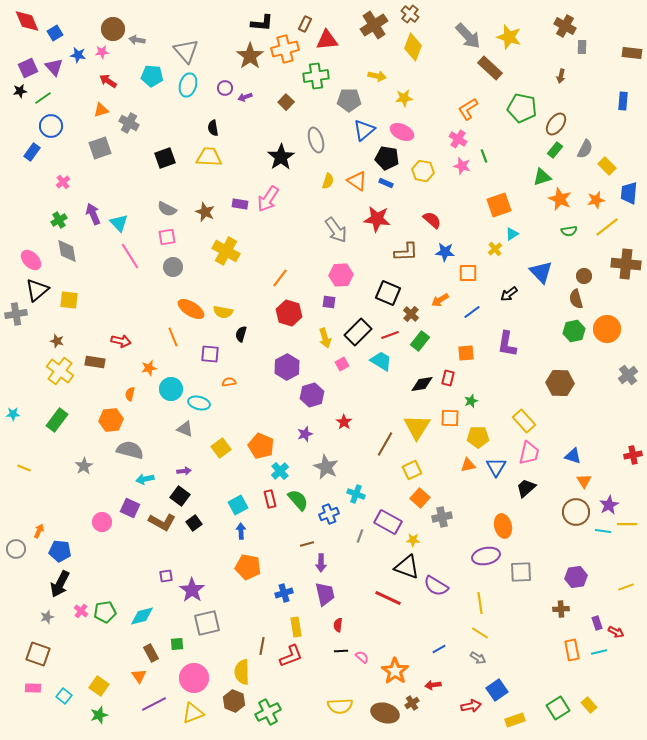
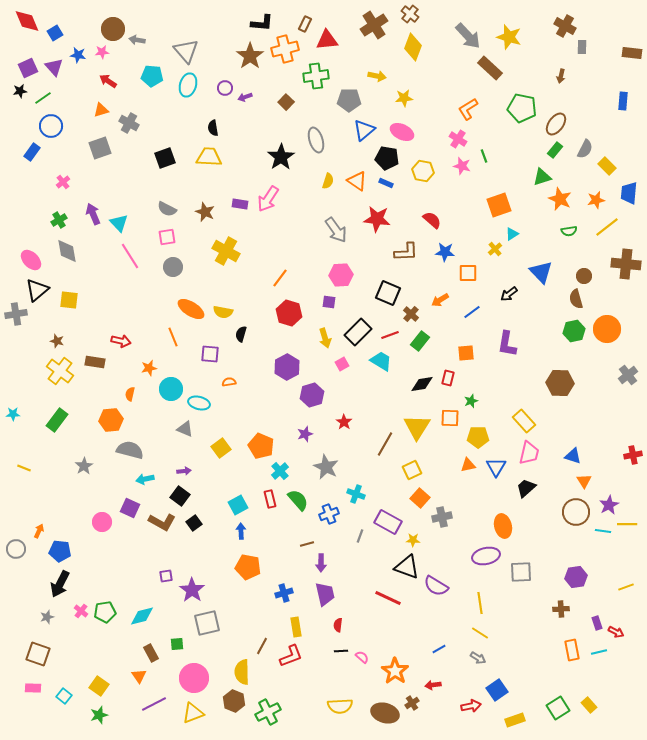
brown line at (262, 646): rotated 18 degrees clockwise
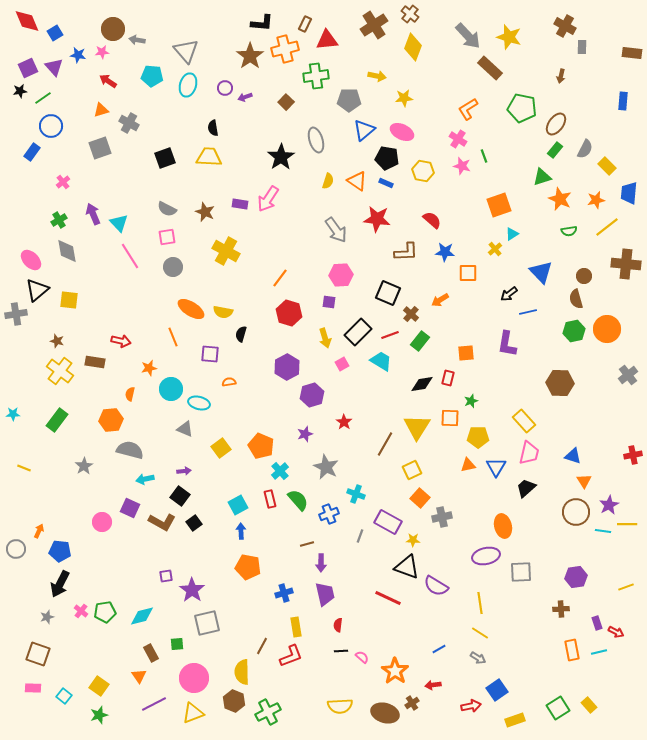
blue line at (472, 312): moved 56 px right; rotated 24 degrees clockwise
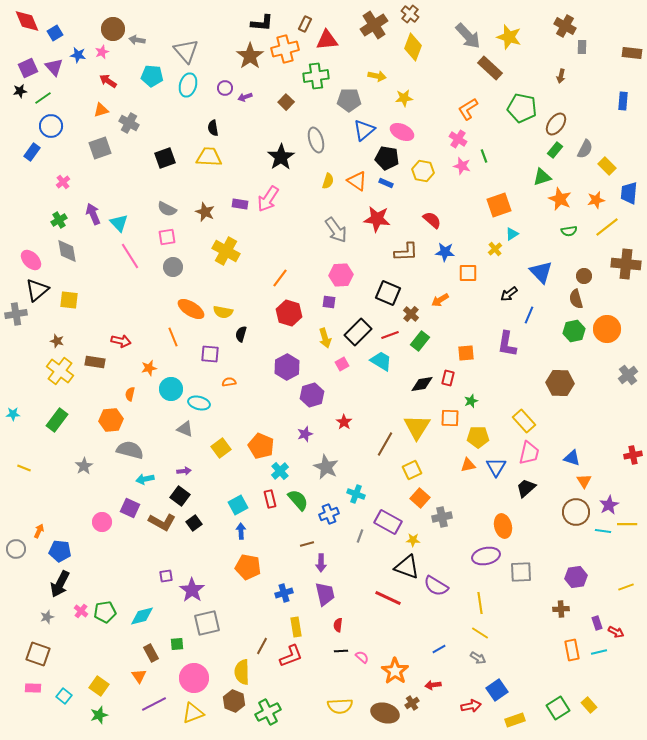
pink star at (102, 52): rotated 16 degrees counterclockwise
blue line at (528, 312): moved 1 px right, 3 px down; rotated 54 degrees counterclockwise
blue triangle at (573, 456): moved 1 px left, 2 px down
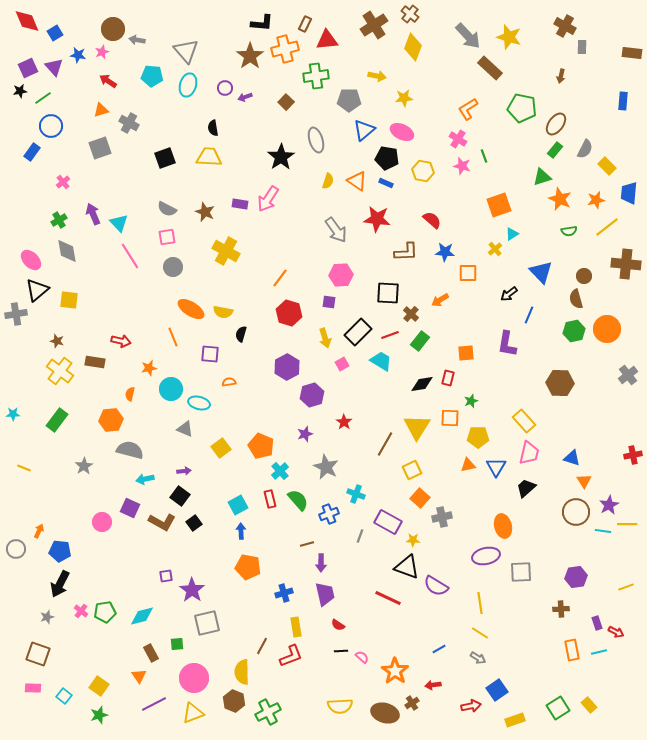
black square at (388, 293): rotated 20 degrees counterclockwise
red semicircle at (338, 625): rotated 64 degrees counterclockwise
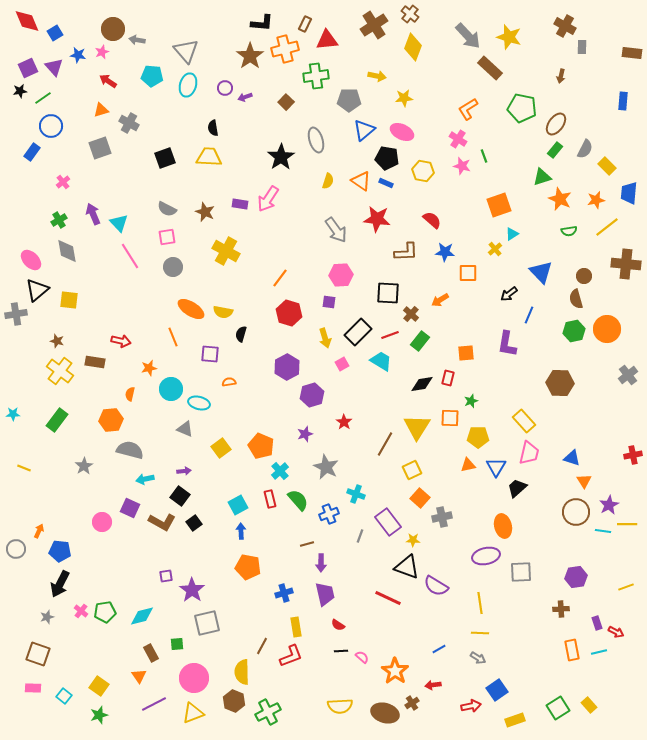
orange triangle at (357, 181): moved 4 px right
black trapezoid at (526, 488): moved 9 px left
purple rectangle at (388, 522): rotated 24 degrees clockwise
yellow line at (480, 633): rotated 30 degrees counterclockwise
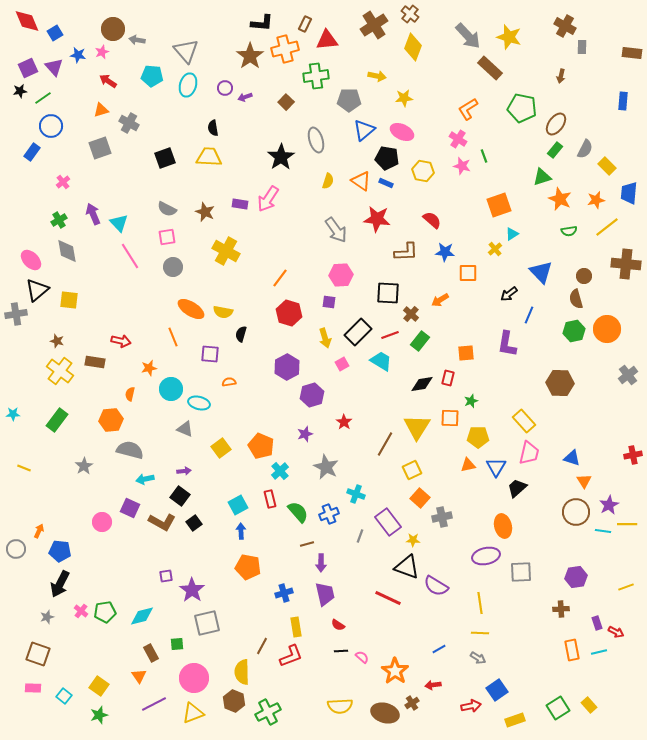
green semicircle at (298, 500): moved 12 px down
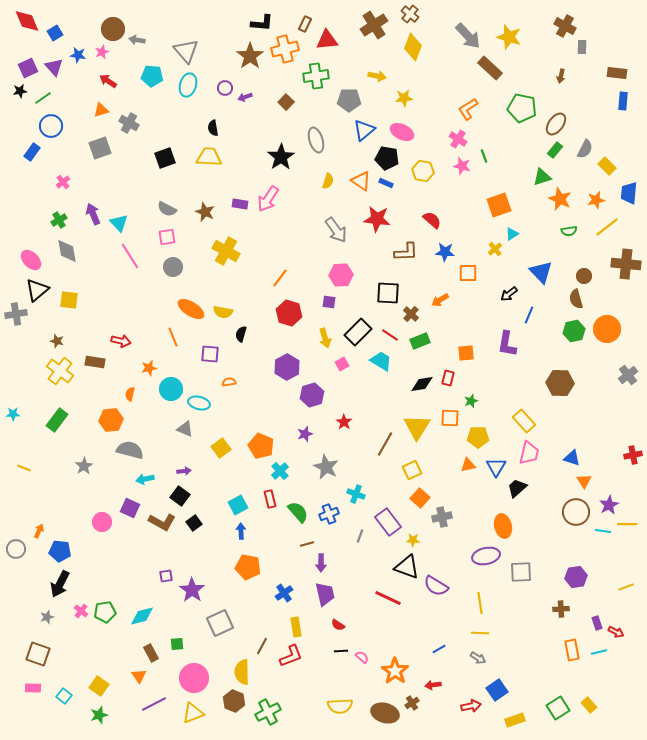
brown rectangle at (632, 53): moved 15 px left, 20 px down
red line at (390, 335): rotated 54 degrees clockwise
green rectangle at (420, 341): rotated 30 degrees clockwise
blue cross at (284, 593): rotated 18 degrees counterclockwise
gray square at (207, 623): moved 13 px right; rotated 12 degrees counterclockwise
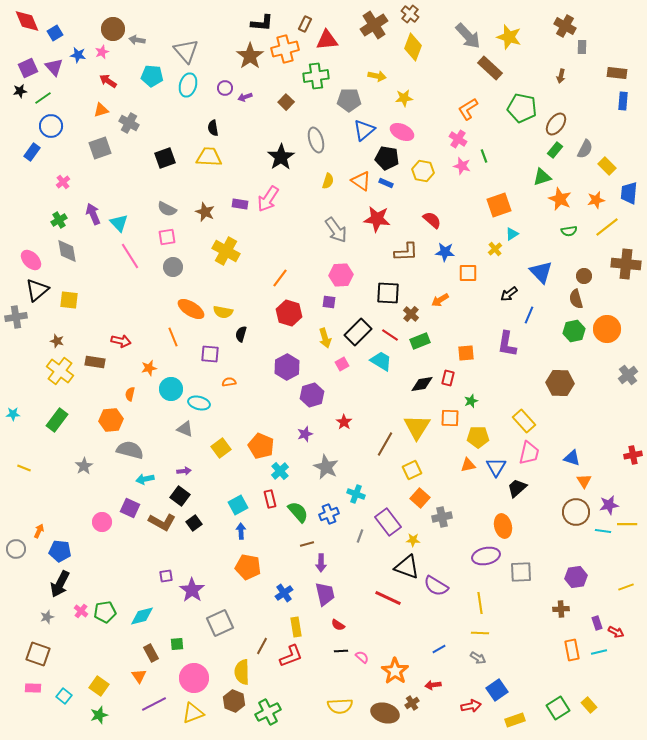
gray cross at (16, 314): moved 3 px down
purple star at (609, 505): rotated 18 degrees clockwise
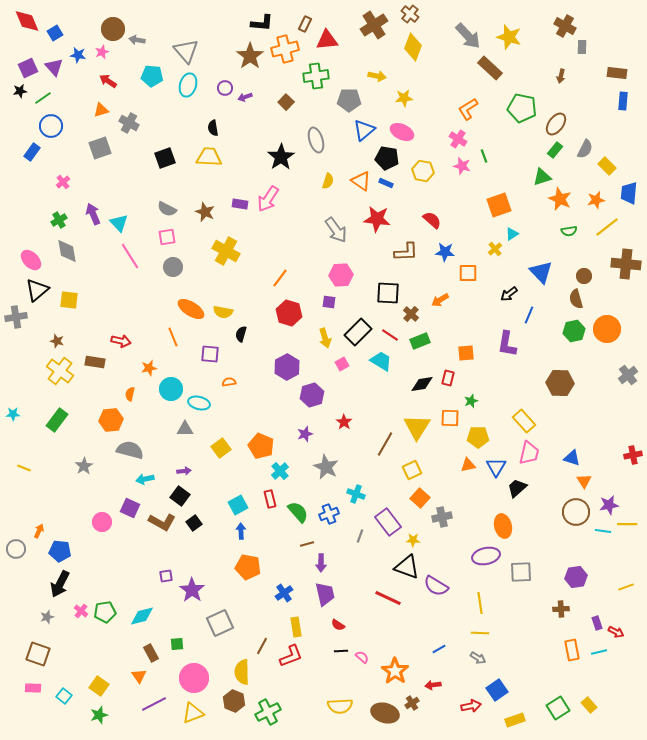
gray triangle at (185, 429): rotated 24 degrees counterclockwise
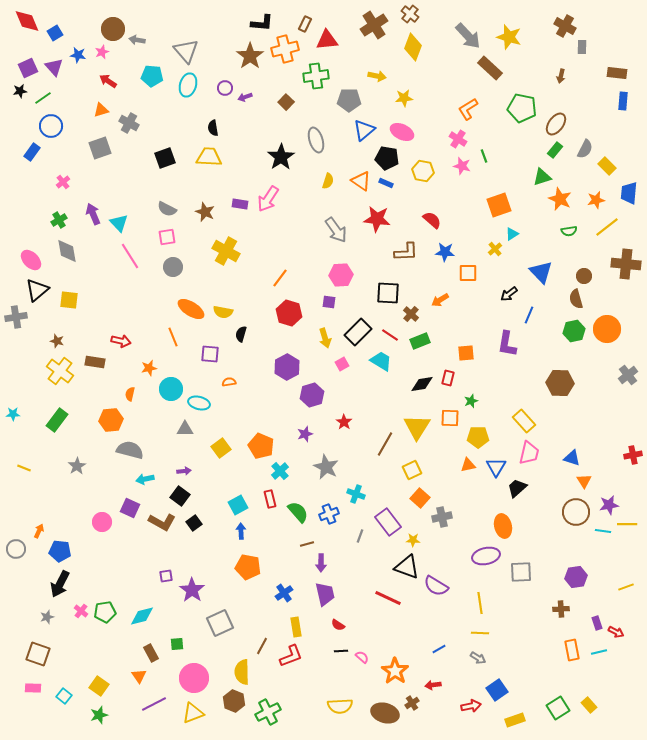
gray star at (84, 466): moved 7 px left
